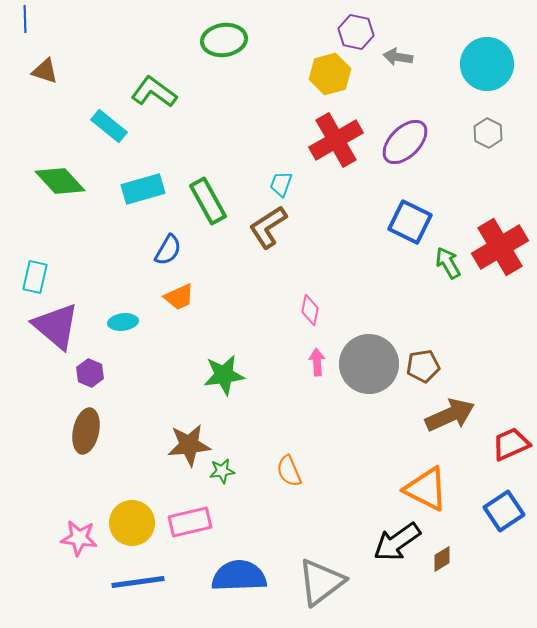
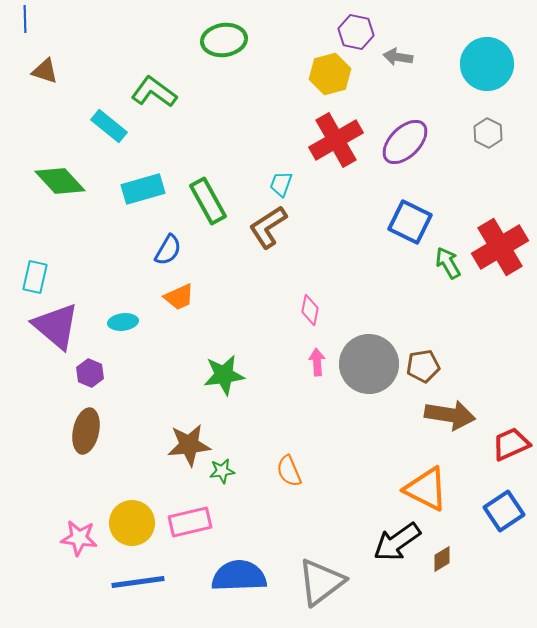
brown arrow at (450, 415): rotated 33 degrees clockwise
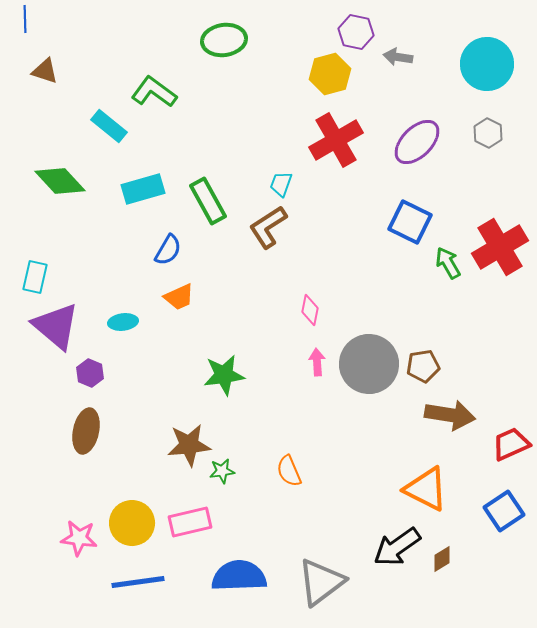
purple ellipse at (405, 142): moved 12 px right
black arrow at (397, 542): moved 5 px down
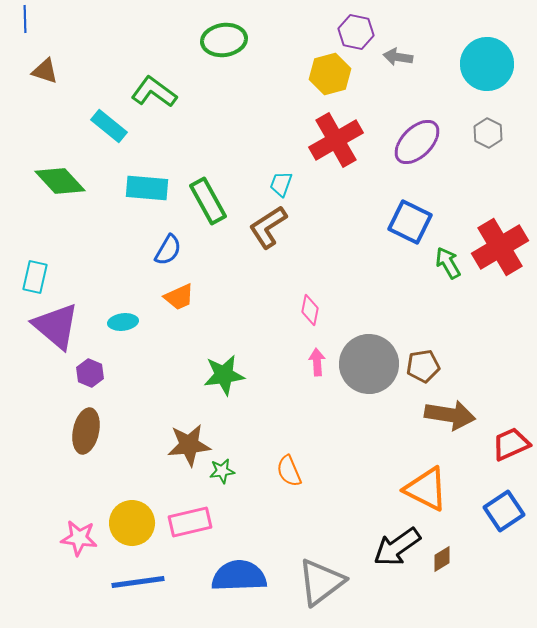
cyan rectangle at (143, 189): moved 4 px right, 1 px up; rotated 21 degrees clockwise
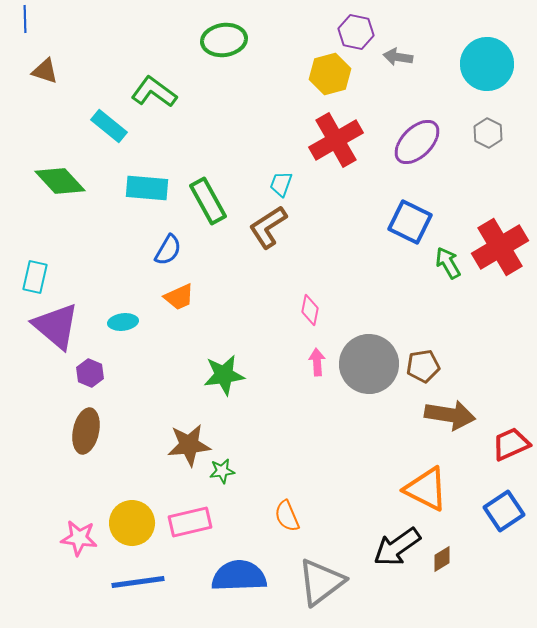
orange semicircle at (289, 471): moved 2 px left, 45 px down
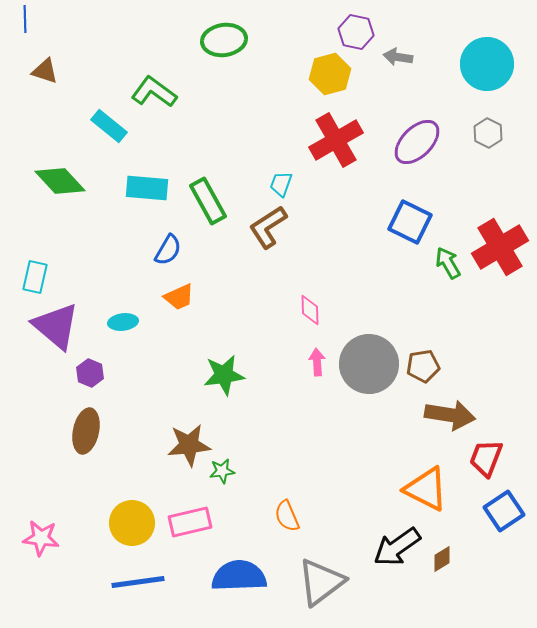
pink diamond at (310, 310): rotated 12 degrees counterclockwise
red trapezoid at (511, 444): moved 25 px left, 14 px down; rotated 45 degrees counterclockwise
pink star at (79, 538): moved 38 px left
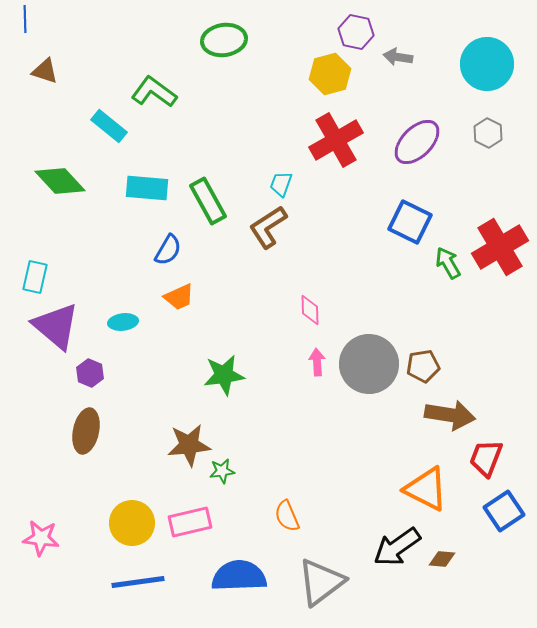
brown diamond at (442, 559): rotated 36 degrees clockwise
